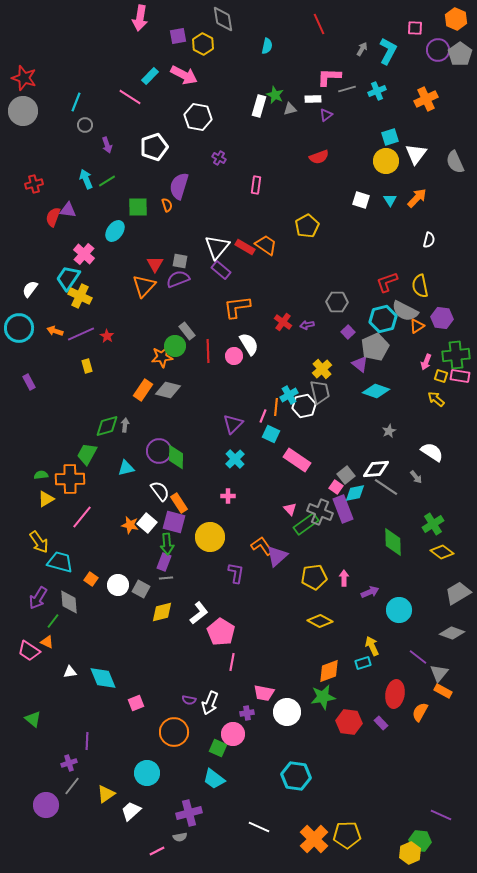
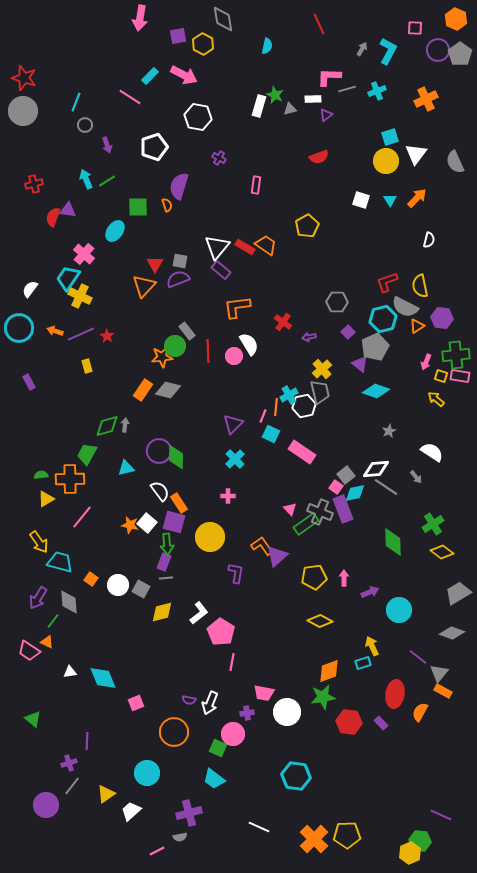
gray semicircle at (405, 311): moved 4 px up
purple arrow at (307, 325): moved 2 px right, 12 px down
pink rectangle at (297, 460): moved 5 px right, 8 px up
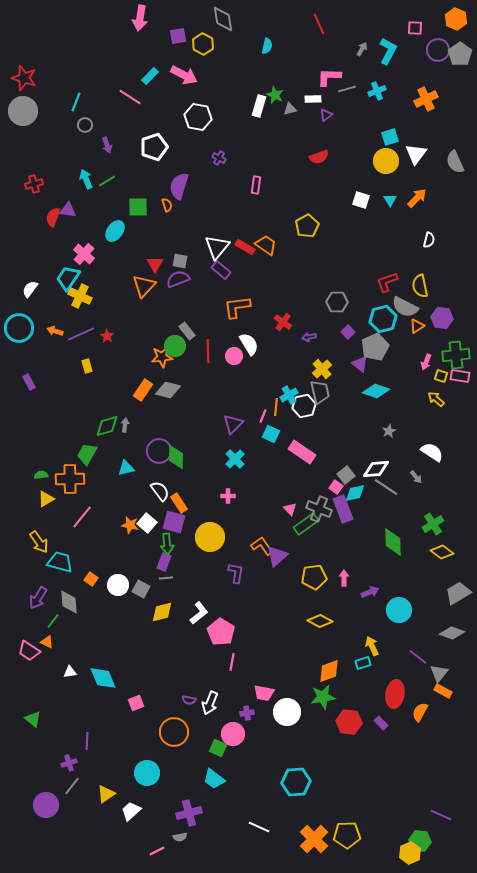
gray cross at (320, 512): moved 1 px left, 3 px up
cyan hexagon at (296, 776): moved 6 px down; rotated 12 degrees counterclockwise
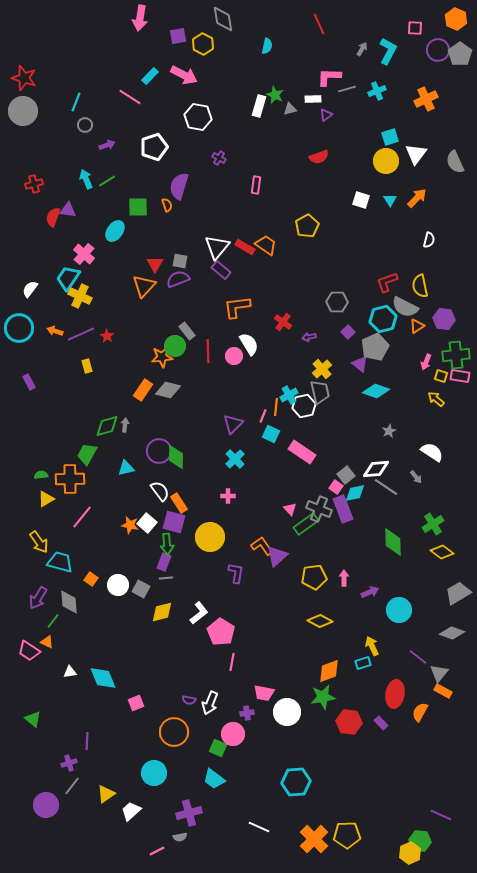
purple arrow at (107, 145): rotated 91 degrees counterclockwise
purple hexagon at (442, 318): moved 2 px right, 1 px down
cyan circle at (147, 773): moved 7 px right
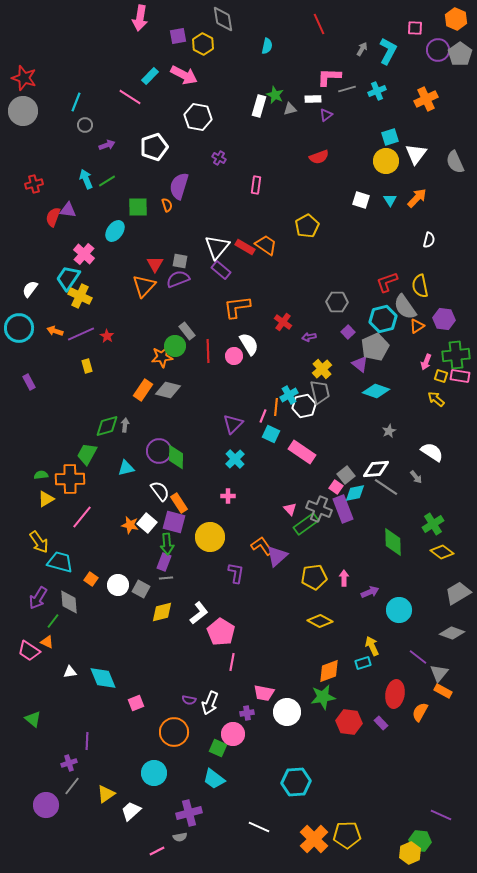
gray semicircle at (405, 307): rotated 28 degrees clockwise
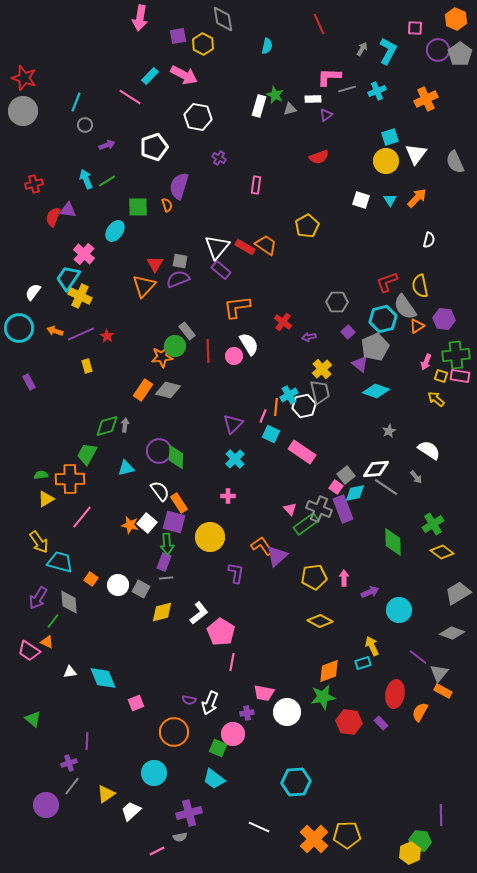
white semicircle at (30, 289): moved 3 px right, 3 px down
white semicircle at (432, 452): moved 3 px left, 2 px up
purple line at (441, 815): rotated 65 degrees clockwise
